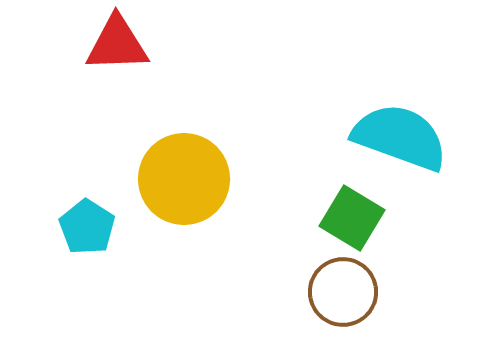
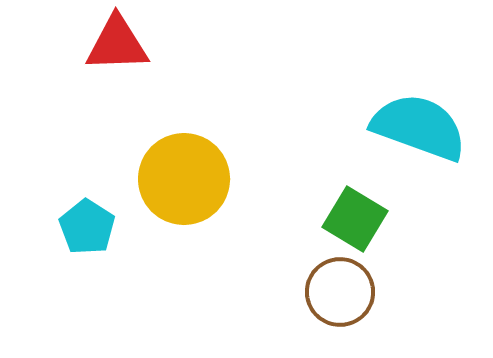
cyan semicircle: moved 19 px right, 10 px up
green square: moved 3 px right, 1 px down
brown circle: moved 3 px left
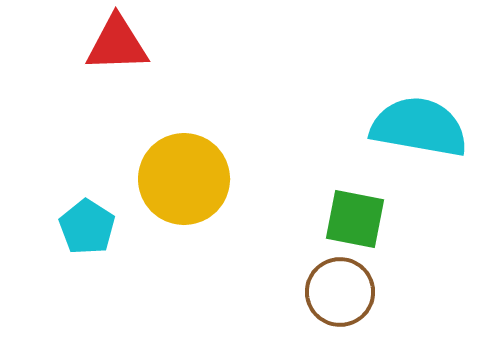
cyan semicircle: rotated 10 degrees counterclockwise
green square: rotated 20 degrees counterclockwise
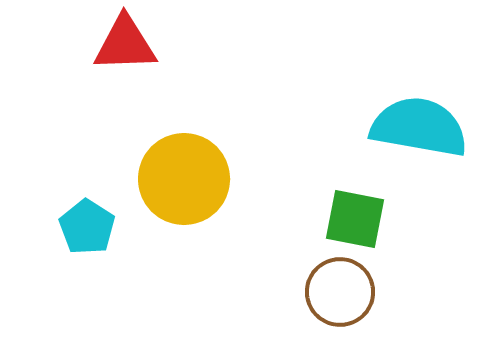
red triangle: moved 8 px right
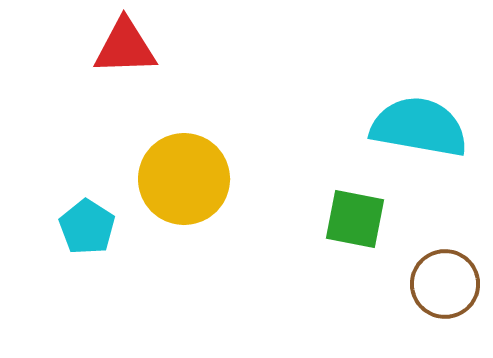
red triangle: moved 3 px down
brown circle: moved 105 px right, 8 px up
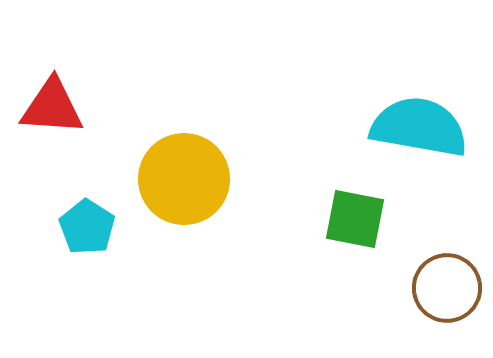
red triangle: moved 73 px left, 60 px down; rotated 6 degrees clockwise
brown circle: moved 2 px right, 4 px down
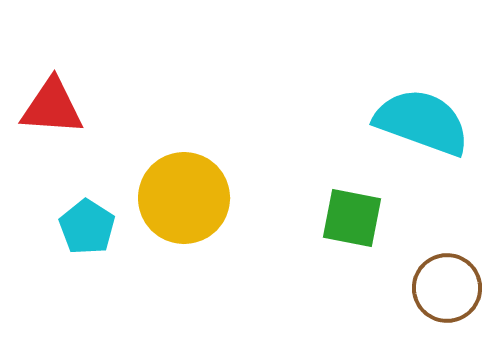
cyan semicircle: moved 3 px right, 5 px up; rotated 10 degrees clockwise
yellow circle: moved 19 px down
green square: moved 3 px left, 1 px up
